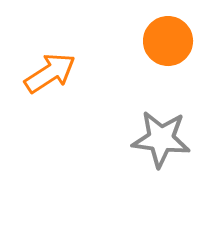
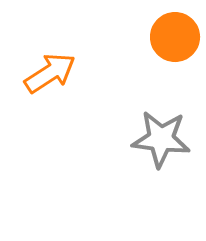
orange circle: moved 7 px right, 4 px up
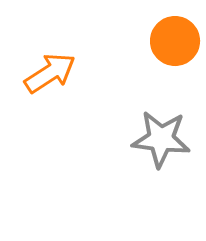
orange circle: moved 4 px down
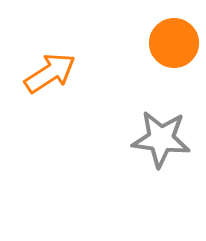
orange circle: moved 1 px left, 2 px down
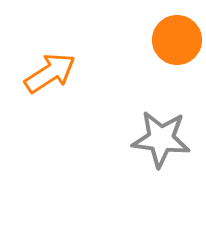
orange circle: moved 3 px right, 3 px up
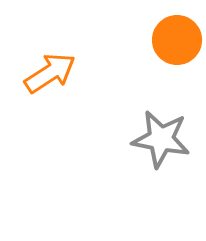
gray star: rotated 4 degrees clockwise
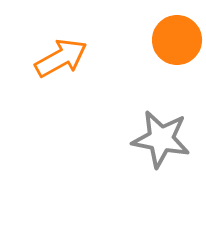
orange arrow: moved 11 px right, 15 px up; rotated 4 degrees clockwise
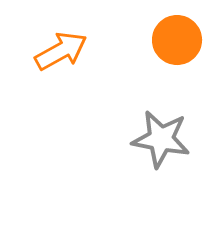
orange arrow: moved 7 px up
